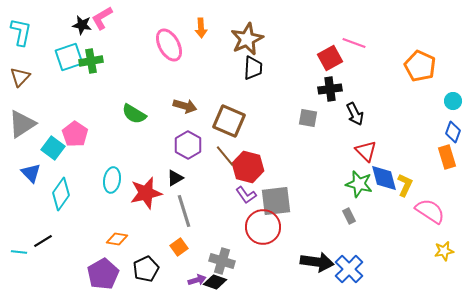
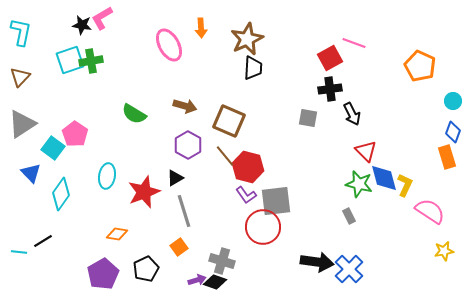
cyan square at (69, 57): moved 1 px right, 3 px down
black arrow at (355, 114): moved 3 px left
cyan ellipse at (112, 180): moved 5 px left, 4 px up
red star at (146, 193): moved 2 px left, 1 px up; rotated 8 degrees counterclockwise
orange diamond at (117, 239): moved 5 px up
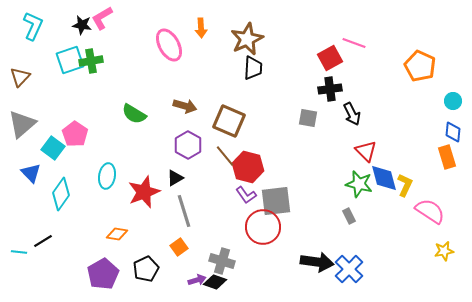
cyan L-shape at (21, 32): moved 12 px right, 6 px up; rotated 12 degrees clockwise
gray triangle at (22, 124): rotated 8 degrees counterclockwise
blue diamond at (453, 132): rotated 15 degrees counterclockwise
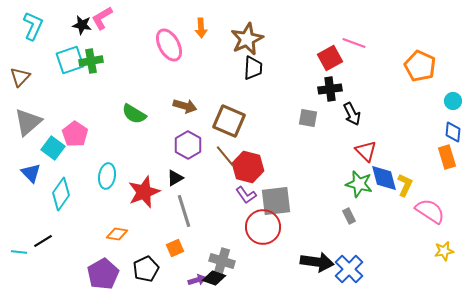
gray triangle at (22, 124): moved 6 px right, 2 px up
orange square at (179, 247): moved 4 px left, 1 px down; rotated 12 degrees clockwise
black diamond at (215, 282): moved 1 px left, 4 px up
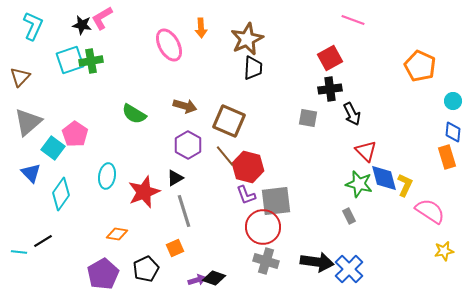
pink line at (354, 43): moved 1 px left, 23 px up
purple L-shape at (246, 195): rotated 15 degrees clockwise
gray cross at (222, 261): moved 44 px right
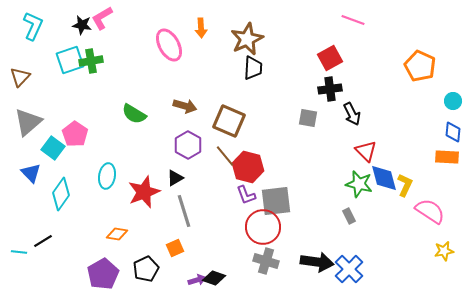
orange rectangle at (447, 157): rotated 70 degrees counterclockwise
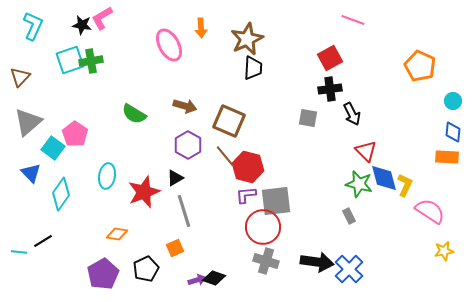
purple L-shape at (246, 195): rotated 105 degrees clockwise
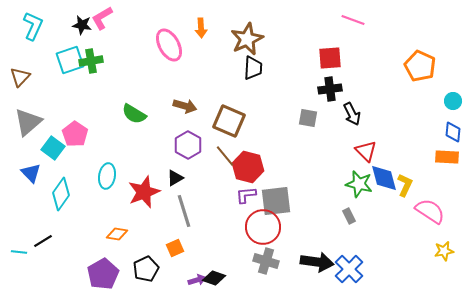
red square at (330, 58): rotated 25 degrees clockwise
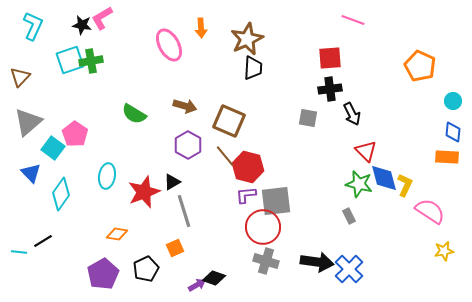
black triangle at (175, 178): moved 3 px left, 4 px down
purple arrow at (197, 280): moved 5 px down; rotated 12 degrees counterclockwise
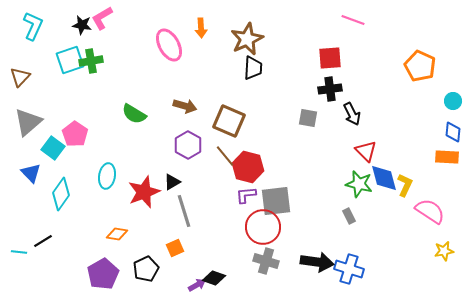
blue cross at (349, 269): rotated 28 degrees counterclockwise
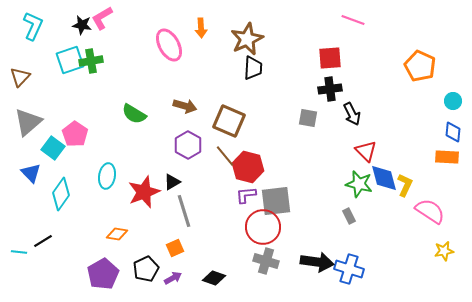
purple arrow at (197, 285): moved 24 px left, 7 px up
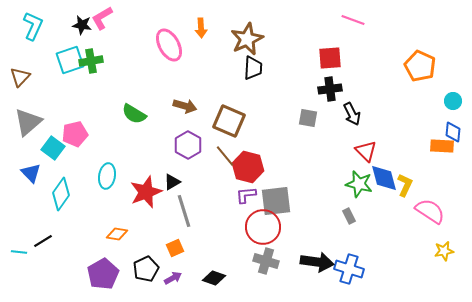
pink pentagon at (75, 134): rotated 25 degrees clockwise
orange rectangle at (447, 157): moved 5 px left, 11 px up
red star at (144, 192): moved 2 px right
